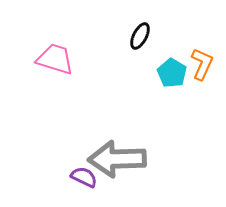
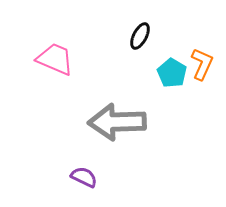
pink trapezoid: rotated 6 degrees clockwise
gray arrow: moved 37 px up
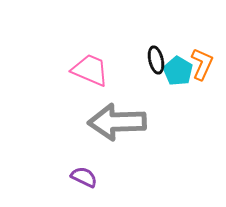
black ellipse: moved 16 px right, 24 px down; rotated 40 degrees counterclockwise
pink trapezoid: moved 35 px right, 11 px down
cyan pentagon: moved 6 px right, 2 px up
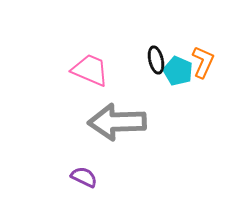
orange L-shape: moved 1 px right, 2 px up
cyan pentagon: rotated 8 degrees counterclockwise
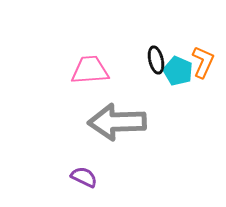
pink trapezoid: rotated 27 degrees counterclockwise
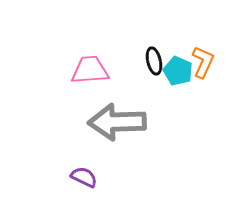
black ellipse: moved 2 px left, 1 px down
